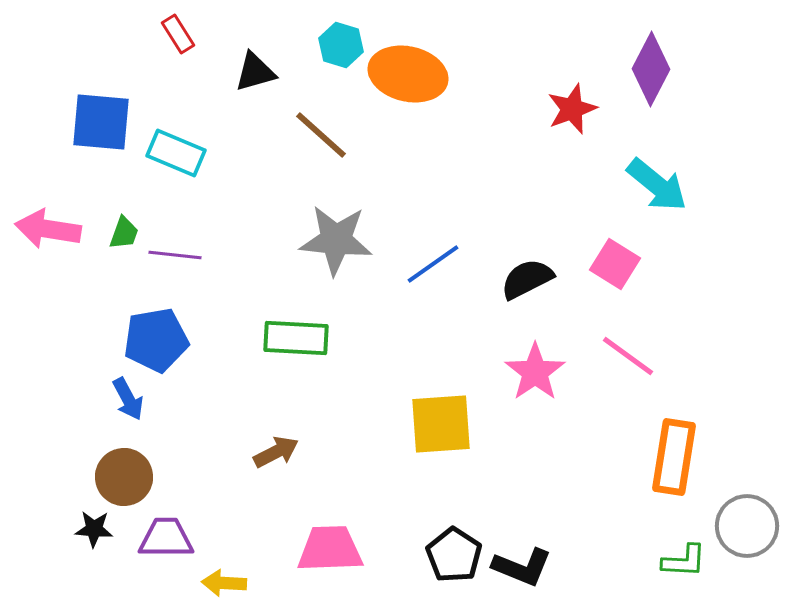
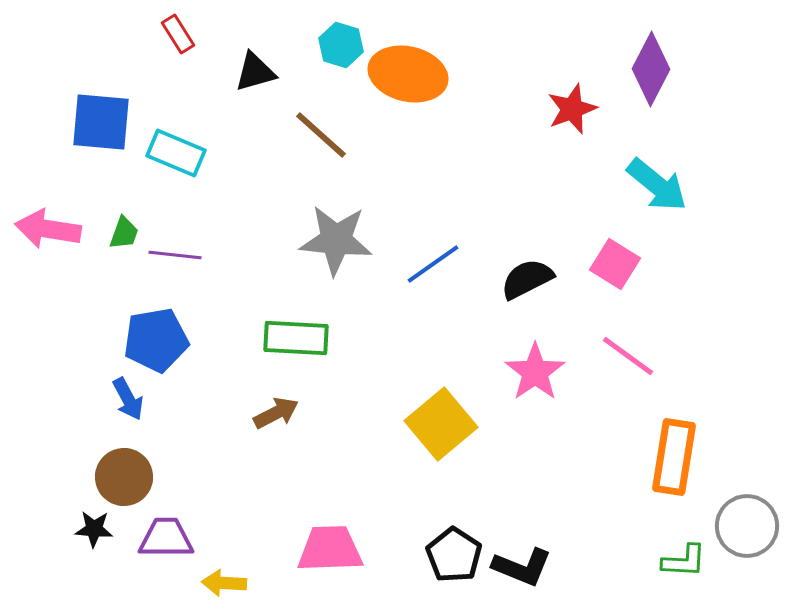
yellow square: rotated 36 degrees counterclockwise
brown arrow: moved 39 px up
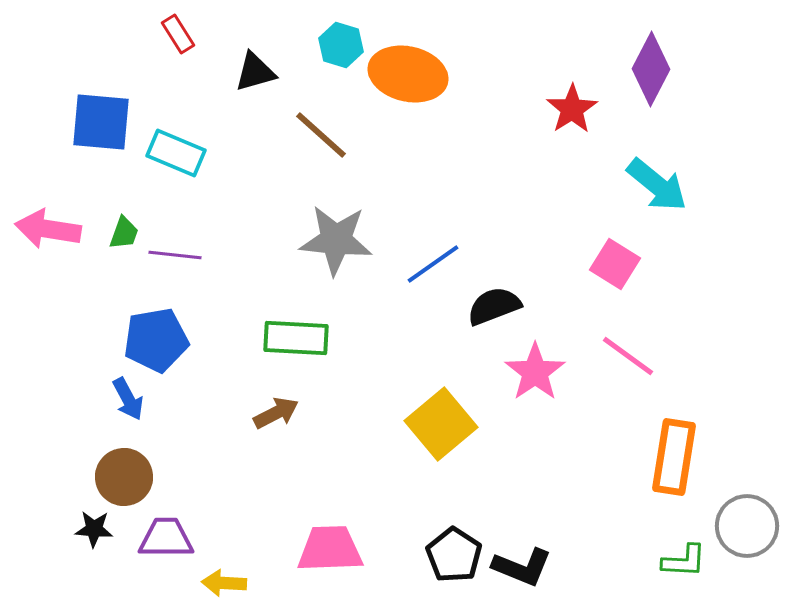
red star: rotated 12 degrees counterclockwise
black semicircle: moved 33 px left, 27 px down; rotated 6 degrees clockwise
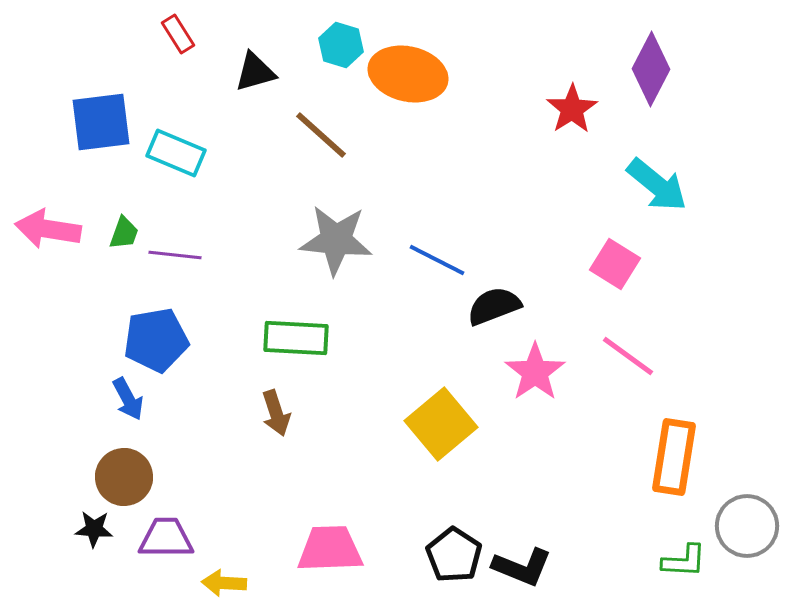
blue square: rotated 12 degrees counterclockwise
blue line: moved 4 px right, 4 px up; rotated 62 degrees clockwise
brown arrow: rotated 99 degrees clockwise
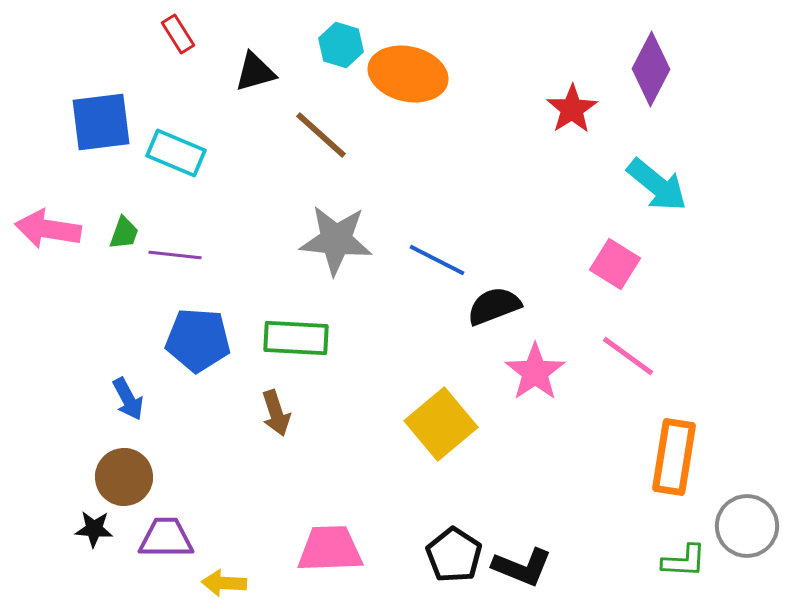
blue pentagon: moved 42 px right; rotated 14 degrees clockwise
